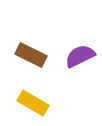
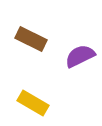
brown rectangle: moved 16 px up
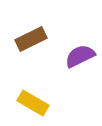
brown rectangle: rotated 52 degrees counterclockwise
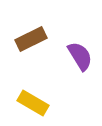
purple semicircle: rotated 84 degrees clockwise
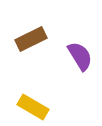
yellow rectangle: moved 4 px down
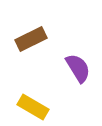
purple semicircle: moved 2 px left, 12 px down
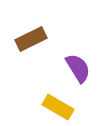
yellow rectangle: moved 25 px right
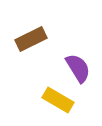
yellow rectangle: moved 7 px up
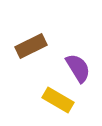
brown rectangle: moved 7 px down
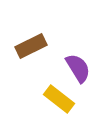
yellow rectangle: moved 1 px right, 1 px up; rotated 8 degrees clockwise
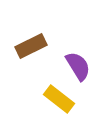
purple semicircle: moved 2 px up
